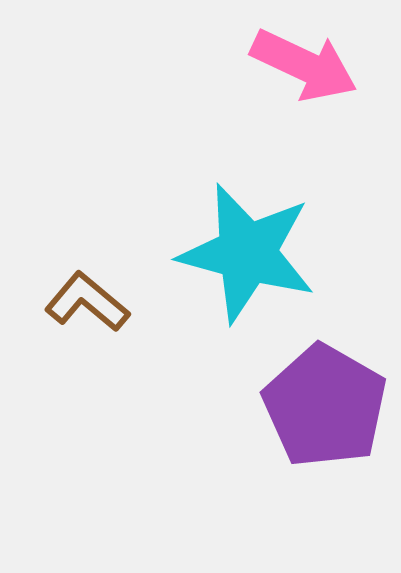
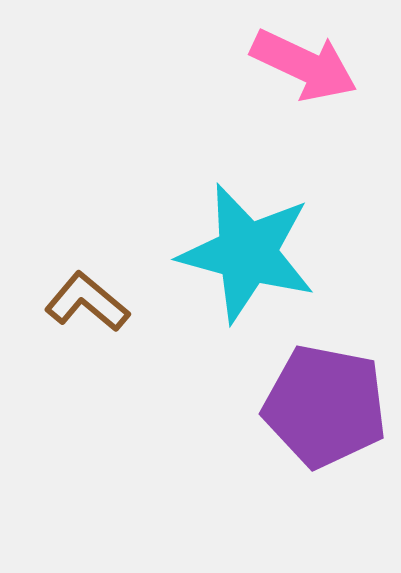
purple pentagon: rotated 19 degrees counterclockwise
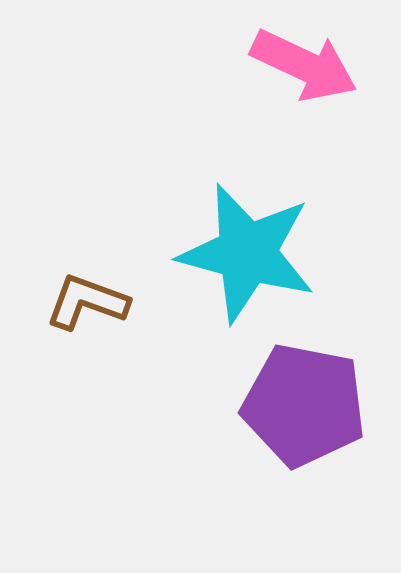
brown L-shape: rotated 20 degrees counterclockwise
purple pentagon: moved 21 px left, 1 px up
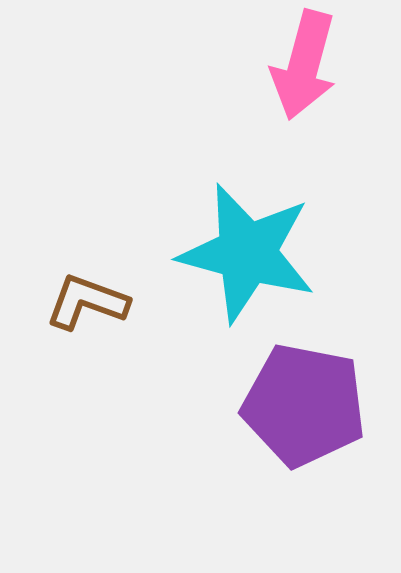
pink arrow: rotated 80 degrees clockwise
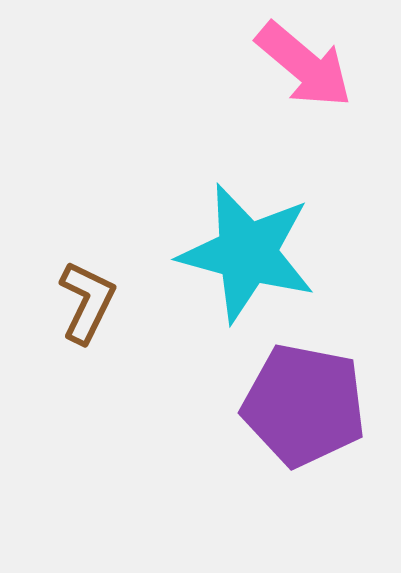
pink arrow: rotated 65 degrees counterclockwise
brown L-shape: rotated 96 degrees clockwise
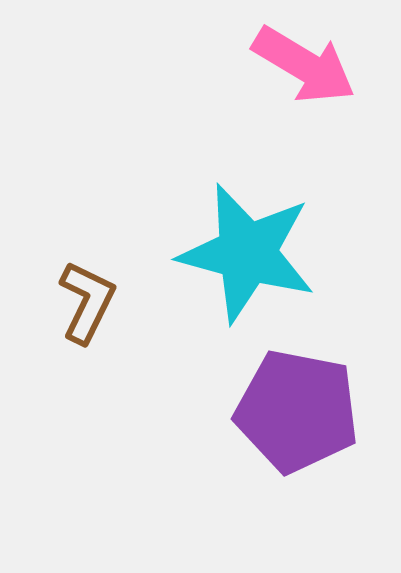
pink arrow: rotated 9 degrees counterclockwise
purple pentagon: moved 7 px left, 6 px down
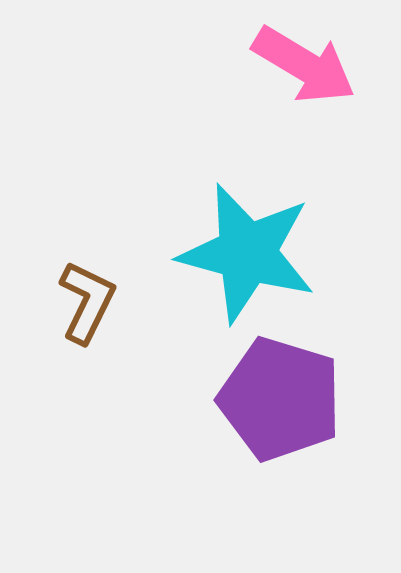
purple pentagon: moved 17 px left, 12 px up; rotated 6 degrees clockwise
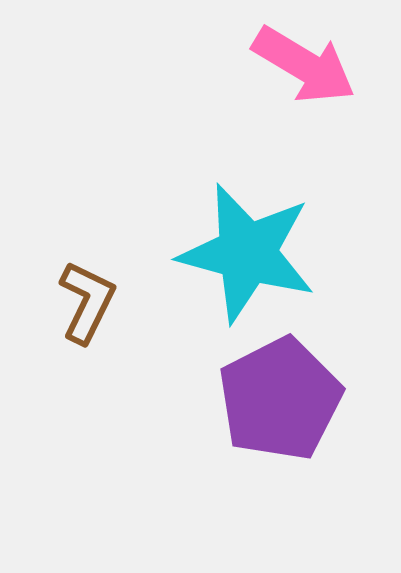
purple pentagon: rotated 28 degrees clockwise
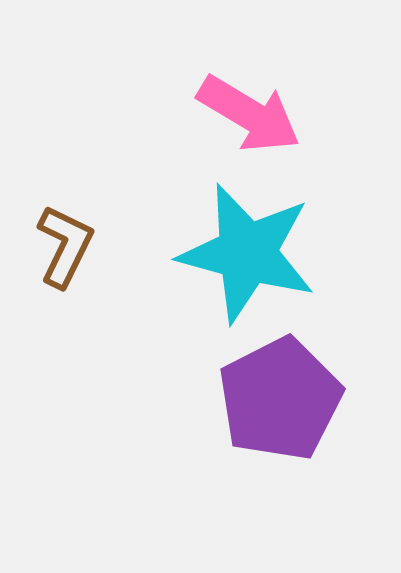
pink arrow: moved 55 px left, 49 px down
brown L-shape: moved 22 px left, 56 px up
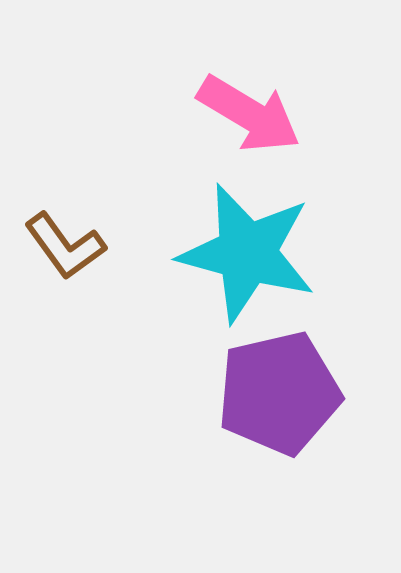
brown L-shape: rotated 118 degrees clockwise
purple pentagon: moved 1 px left, 6 px up; rotated 14 degrees clockwise
